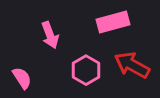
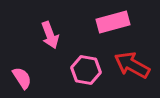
pink hexagon: rotated 20 degrees counterclockwise
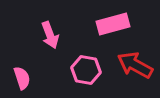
pink rectangle: moved 2 px down
red arrow: moved 3 px right
pink semicircle: rotated 15 degrees clockwise
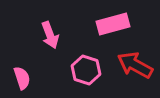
pink hexagon: rotated 8 degrees clockwise
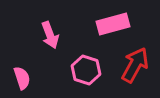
red arrow: rotated 90 degrees clockwise
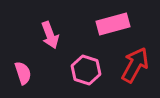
pink semicircle: moved 1 px right, 5 px up
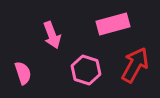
pink arrow: moved 2 px right
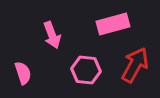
pink hexagon: rotated 12 degrees counterclockwise
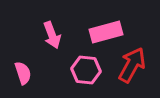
pink rectangle: moved 7 px left, 8 px down
red arrow: moved 3 px left
